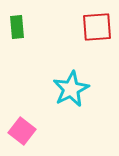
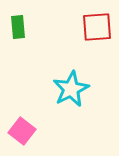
green rectangle: moved 1 px right
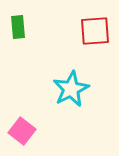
red square: moved 2 px left, 4 px down
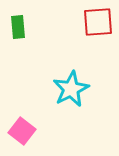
red square: moved 3 px right, 9 px up
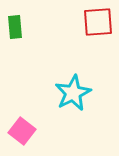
green rectangle: moved 3 px left
cyan star: moved 2 px right, 4 px down
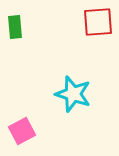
cyan star: moved 1 px down; rotated 27 degrees counterclockwise
pink square: rotated 24 degrees clockwise
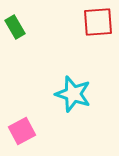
green rectangle: rotated 25 degrees counterclockwise
